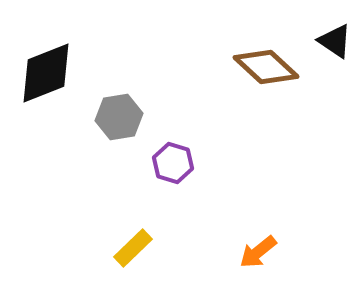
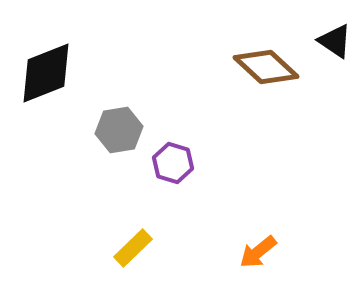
gray hexagon: moved 13 px down
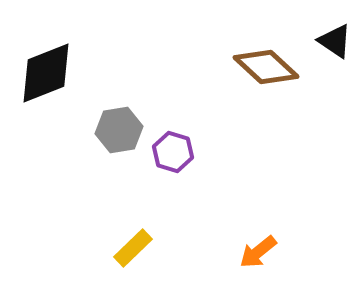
purple hexagon: moved 11 px up
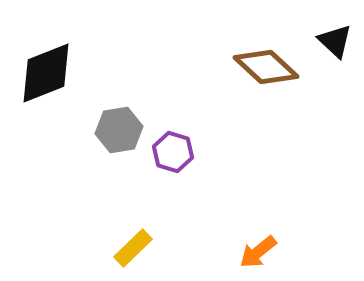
black triangle: rotated 9 degrees clockwise
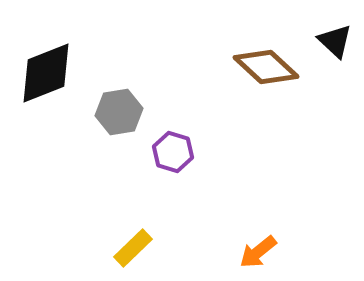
gray hexagon: moved 18 px up
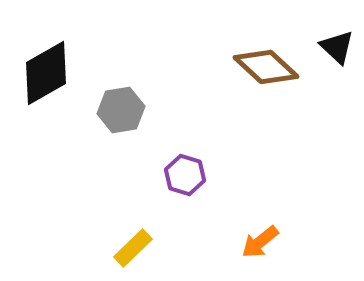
black triangle: moved 2 px right, 6 px down
black diamond: rotated 8 degrees counterclockwise
gray hexagon: moved 2 px right, 2 px up
purple hexagon: moved 12 px right, 23 px down
orange arrow: moved 2 px right, 10 px up
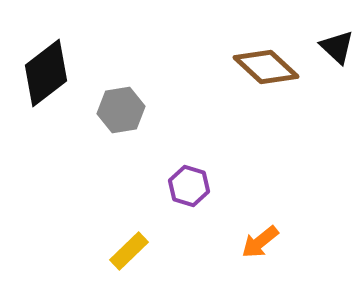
black diamond: rotated 8 degrees counterclockwise
purple hexagon: moved 4 px right, 11 px down
yellow rectangle: moved 4 px left, 3 px down
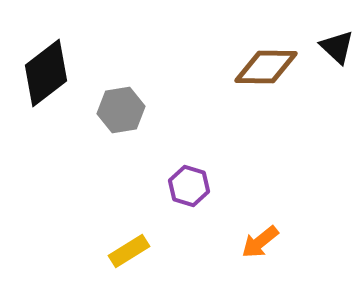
brown diamond: rotated 42 degrees counterclockwise
yellow rectangle: rotated 12 degrees clockwise
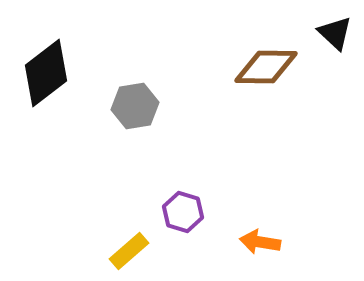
black triangle: moved 2 px left, 14 px up
gray hexagon: moved 14 px right, 4 px up
purple hexagon: moved 6 px left, 26 px down
orange arrow: rotated 48 degrees clockwise
yellow rectangle: rotated 9 degrees counterclockwise
